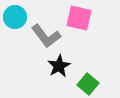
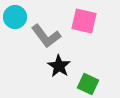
pink square: moved 5 px right, 3 px down
black star: rotated 10 degrees counterclockwise
green square: rotated 15 degrees counterclockwise
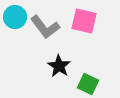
gray L-shape: moved 1 px left, 9 px up
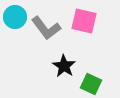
gray L-shape: moved 1 px right, 1 px down
black star: moved 5 px right
green square: moved 3 px right
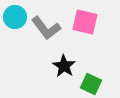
pink square: moved 1 px right, 1 px down
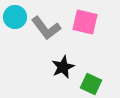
black star: moved 1 px left, 1 px down; rotated 15 degrees clockwise
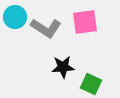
pink square: rotated 20 degrees counterclockwise
gray L-shape: rotated 20 degrees counterclockwise
black star: rotated 20 degrees clockwise
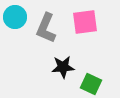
gray L-shape: rotated 80 degrees clockwise
